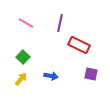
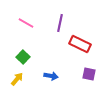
red rectangle: moved 1 px right, 1 px up
purple square: moved 2 px left
yellow arrow: moved 4 px left
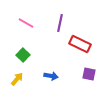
green square: moved 2 px up
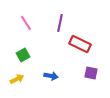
pink line: rotated 28 degrees clockwise
green square: rotated 16 degrees clockwise
purple square: moved 2 px right, 1 px up
yellow arrow: rotated 24 degrees clockwise
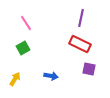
purple line: moved 21 px right, 5 px up
green square: moved 7 px up
purple square: moved 2 px left, 4 px up
yellow arrow: moved 2 px left; rotated 32 degrees counterclockwise
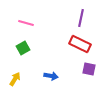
pink line: rotated 42 degrees counterclockwise
